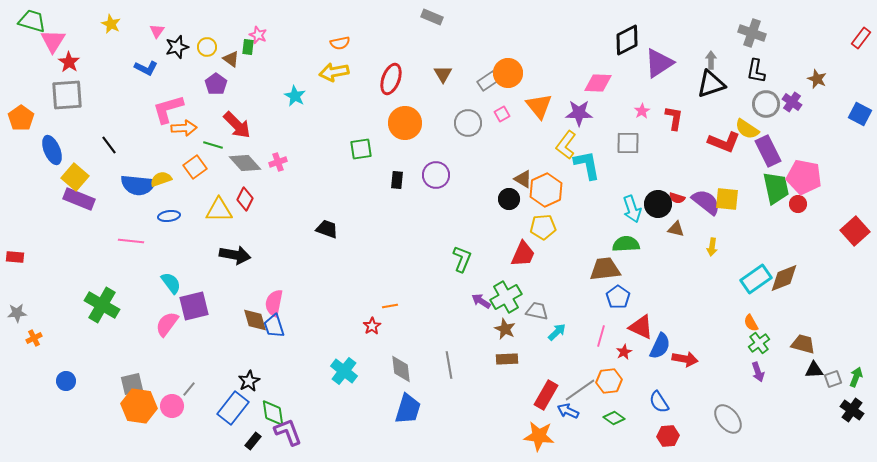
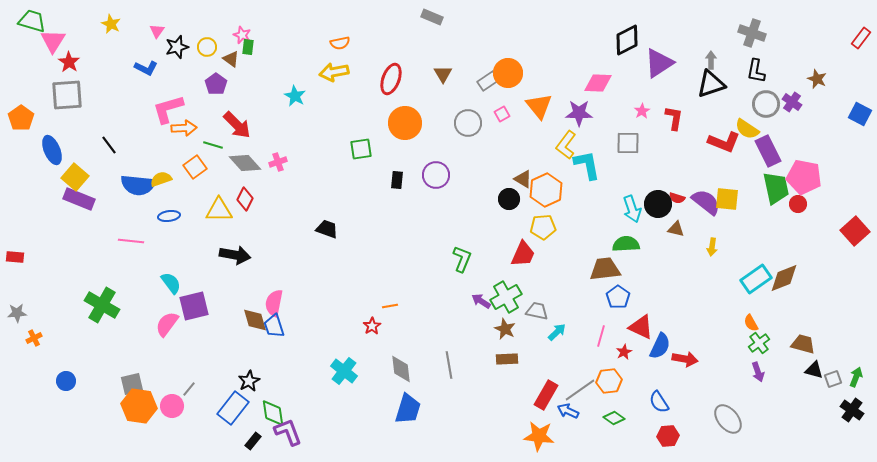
pink star at (258, 35): moved 16 px left
black triangle at (814, 370): rotated 18 degrees clockwise
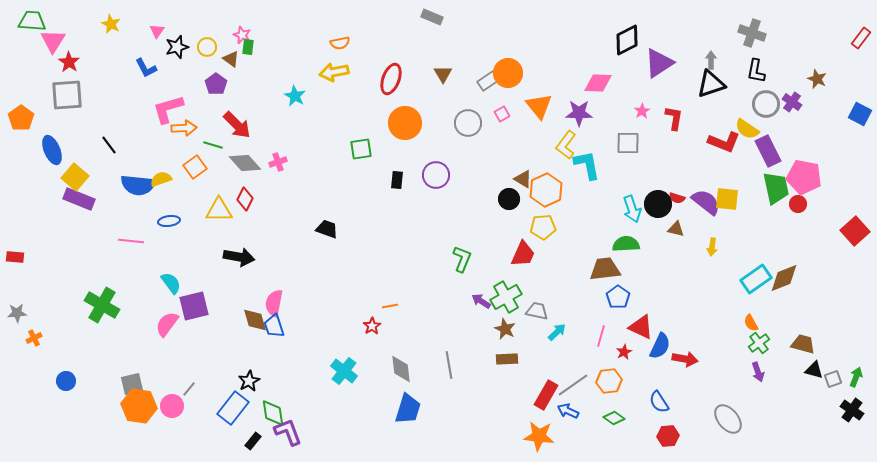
green trapezoid at (32, 21): rotated 12 degrees counterclockwise
blue L-shape at (146, 68): rotated 35 degrees clockwise
blue ellipse at (169, 216): moved 5 px down
black arrow at (235, 255): moved 4 px right, 2 px down
gray line at (580, 390): moved 7 px left, 5 px up
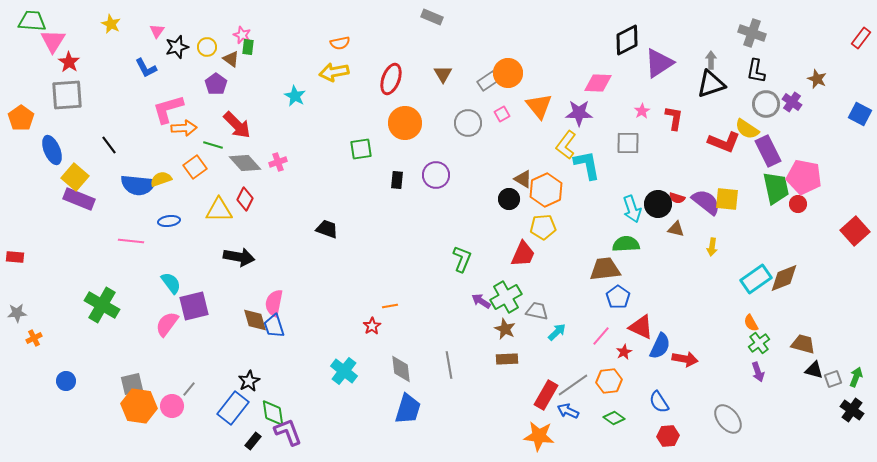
pink line at (601, 336): rotated 25 degrees clockwise
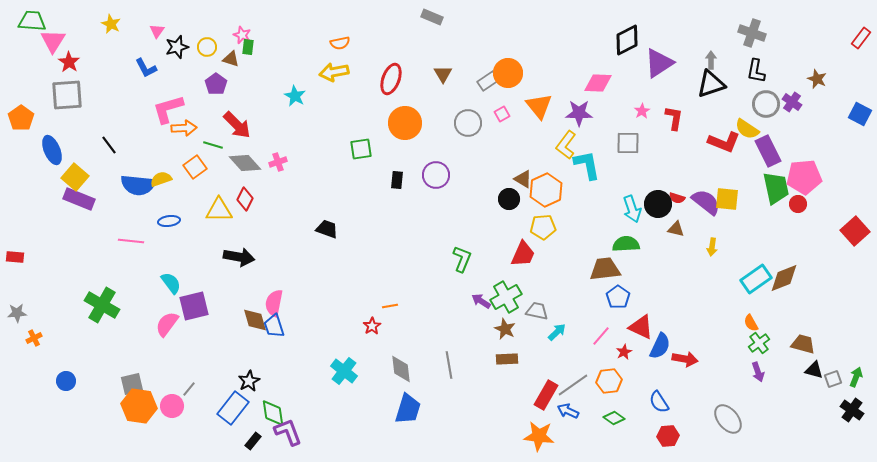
brown triangle at (231, 59): rotated 18 degrees counterclockwise
pink pentagon at (804, 177): rotated 16 degrees counterclockwise
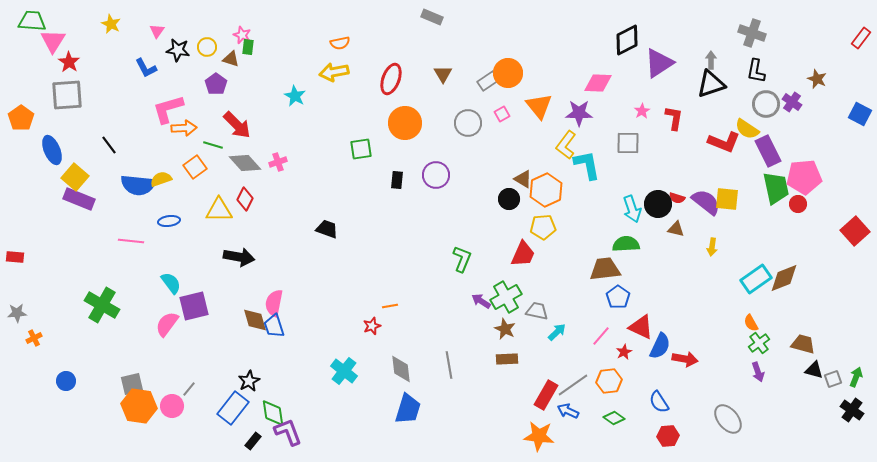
black star at (177, 47): moved 1 px right, 3 px down; rotated 25 degrees clockwise
red star at (372, 326): rotated 12 degrees clockwise
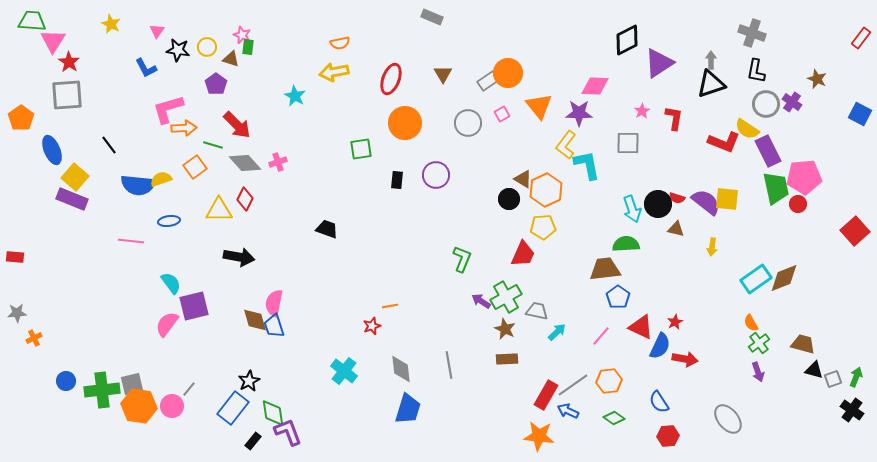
pink diamond at (598, 83): moved 3 px left, 3 px down
purple rectangle at (79, 199): moved 7 px left
green cross at (102, 305): moved 85 px down; rotated 36 degrees counterclockwise
red star at (624, 352): moved 51 px right, 30 px up
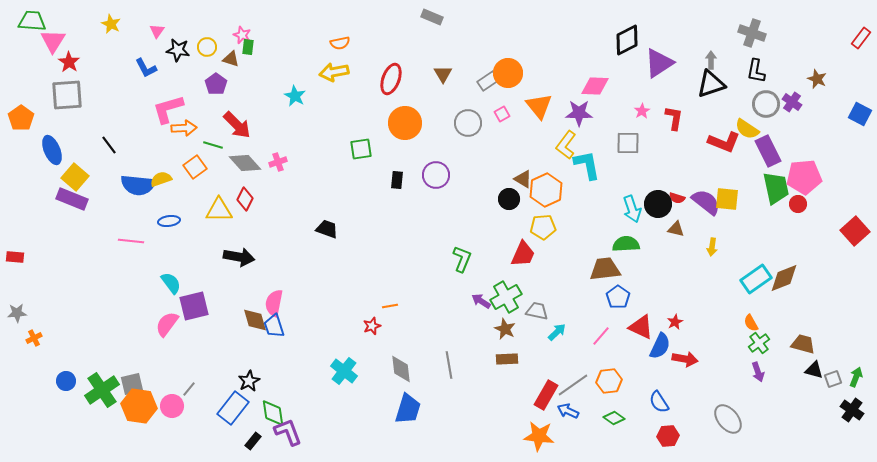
green cross at (102, 390): rotated 28 degrees counterclockwise
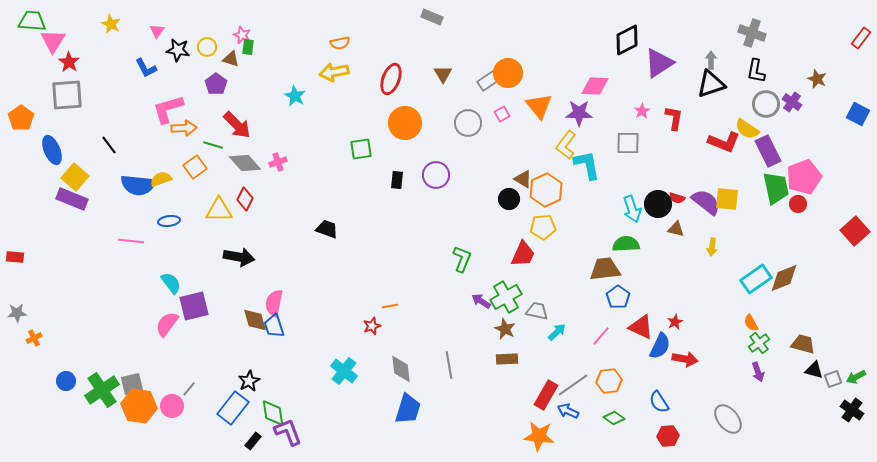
blue square at (860, 114): moved 2 px left
pink pentagon at (804, 177): rotated 16 degrees counterclockwise
green arrow at (856, 377): rotated 138 degrees counterclockwise
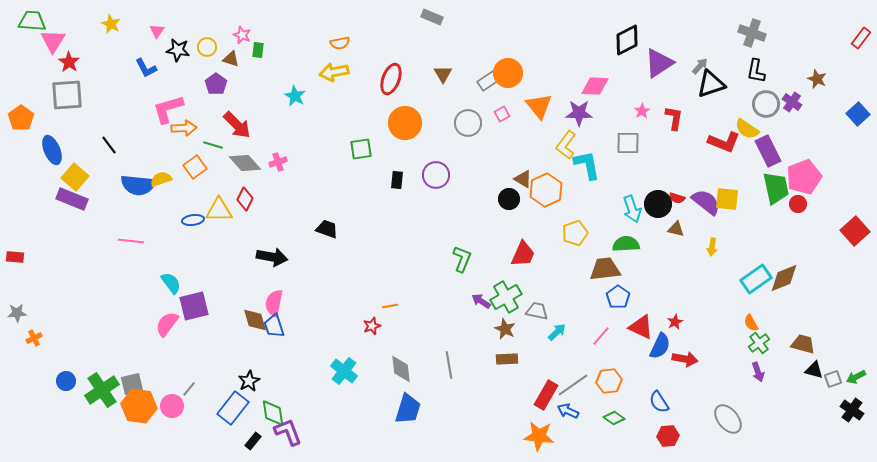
green rectangle at (248, 47): moved 10 px right, 3 px down
gray arrow at (711, 60): moved 11 px left, 6 px down; rotated 42 degrees clockwise
blue square at (858, 114): rotated 20 degrees clockwise
blue ellipse at (169, 221): moved 24 px right, 1 px up
yellow pentagon at (543, 227): moved 32 px right, 6 px down; rotated 15 degrees counterclockwise
black arrow at (239, 257): moved 33 px right
